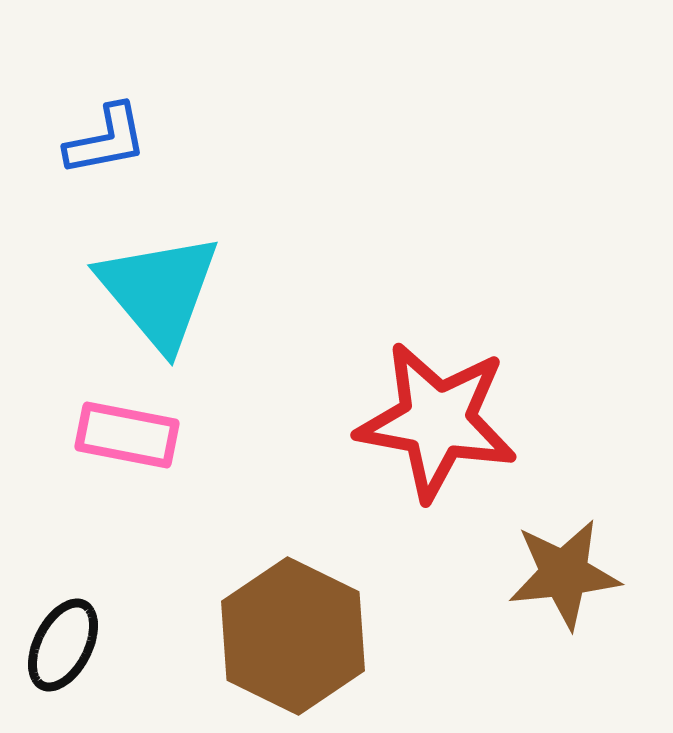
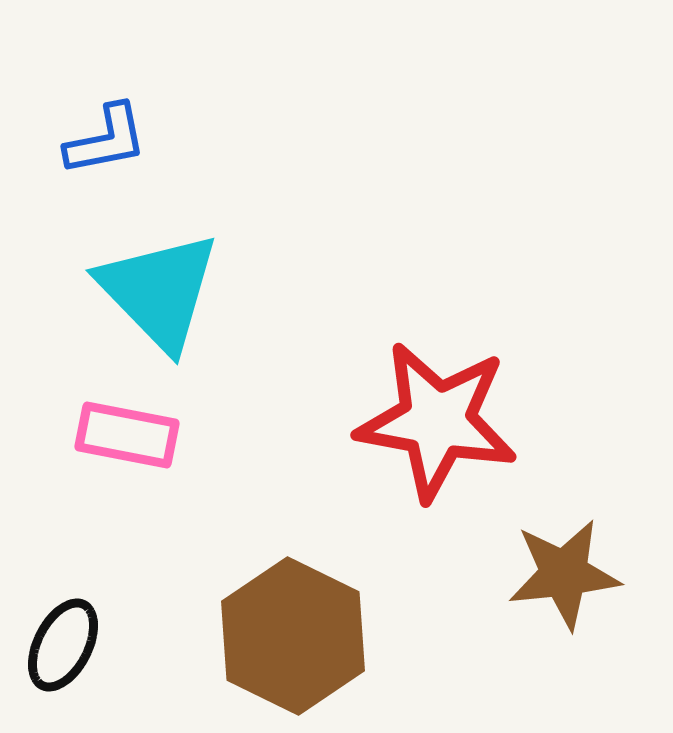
cyan triangle: rotated 4 degrees counterclockwise
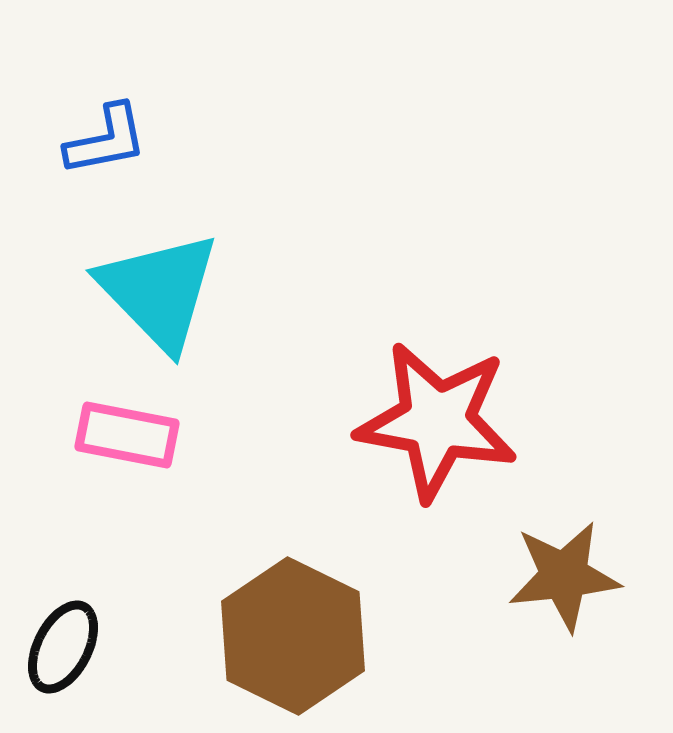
brown star: moved 2 px down
black ellipse: moved 2 px down
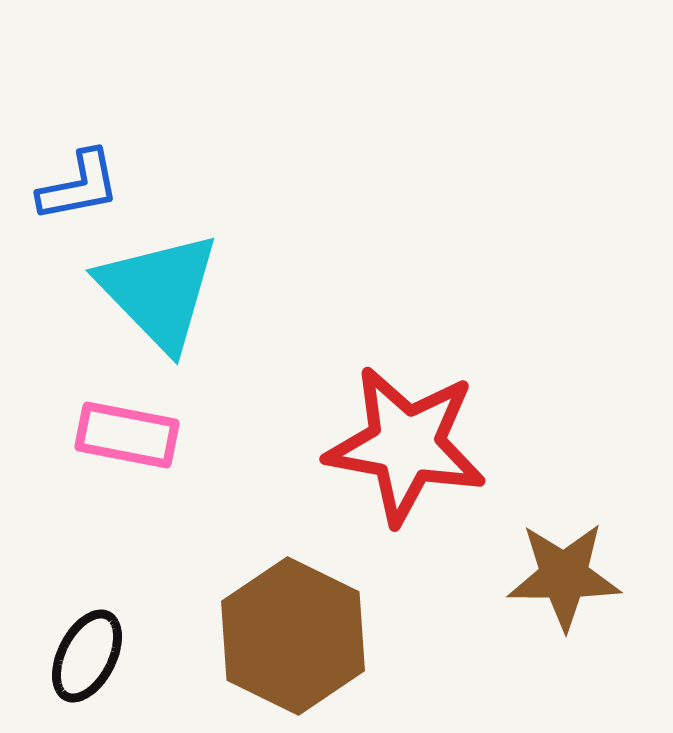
blue L-shape: moved 27 px left, 46 px down
red star: moved 31 px left, 24 px down
brown star: rotated 6 degrees clockwise
black ellipse: moved 24 px right, 9 px down
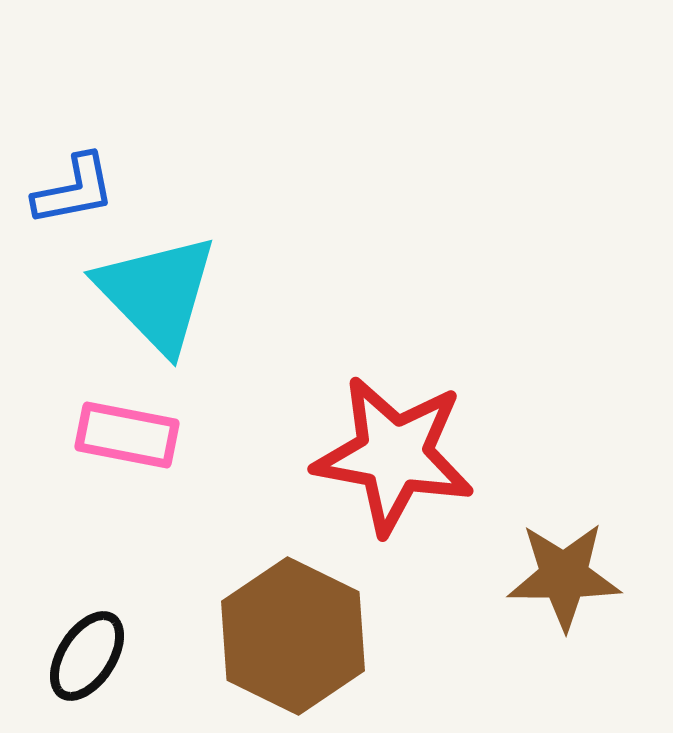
blue L-shape: moved 5 px left, 4 px down
cyan triangle: moved 2 px left, 2 px down
red star: moved 12 px left, 10 px down
black ellipse: rotated 6 degrees clockwise
